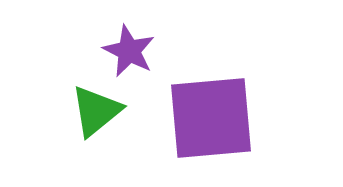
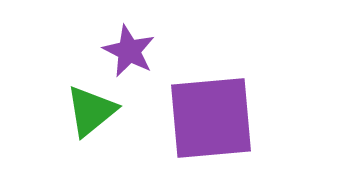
green triangle: moved 5 px left
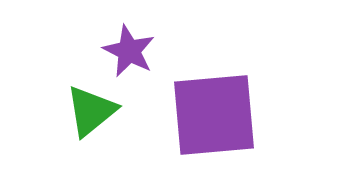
purple square: moved 3 px right, 3 px up
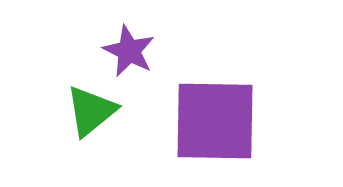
purple square: moved 1 px right, 6 px down; rotated 6 degrees clockwise
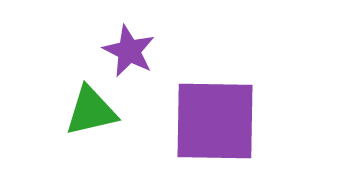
green triangle: rotated 26 degrees clockwise
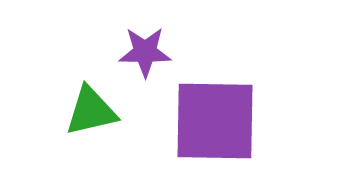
purple star: moved 16 px right, 1 px down; rotated 26 degrees counterclockwise
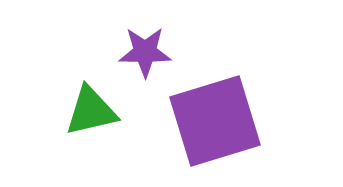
purple square: rotated 18 degrees counterclockwise
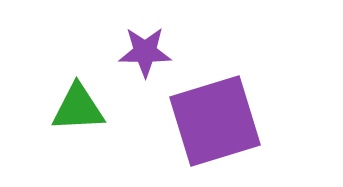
green triangle: moved 13 px left, 3 px up; rotated 10 degrees clockwise
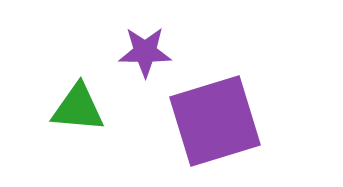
green triangle: rotated 8 degrees clockwise
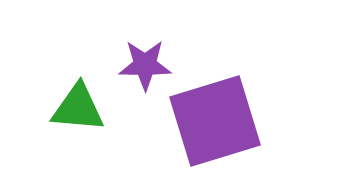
purple star: moved 13 px down
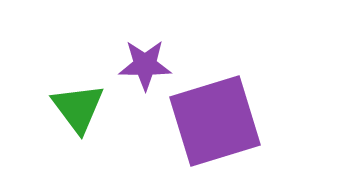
green triangle: rotated 48 degrees clockwise
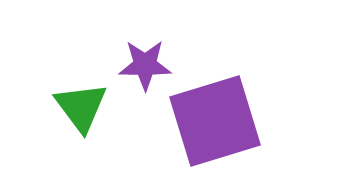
green triangle: moved 3 px right, 1 px up
